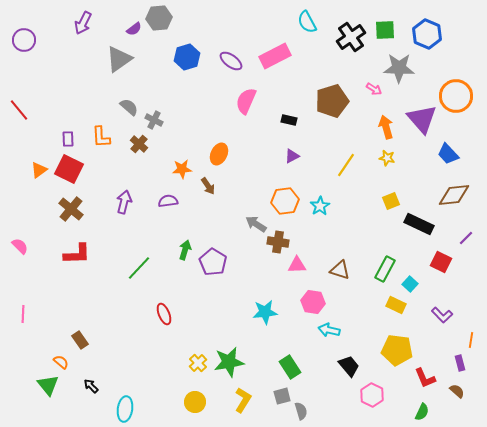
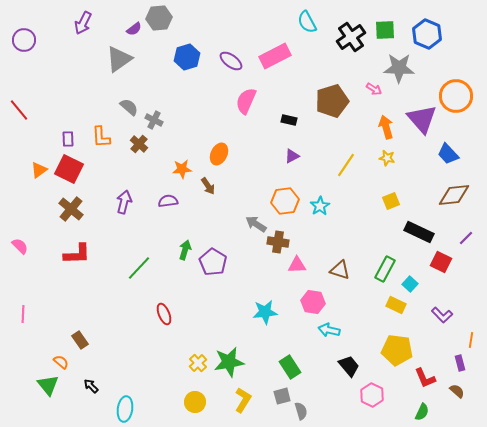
black rectangle at (419, 224): moved 8 px down
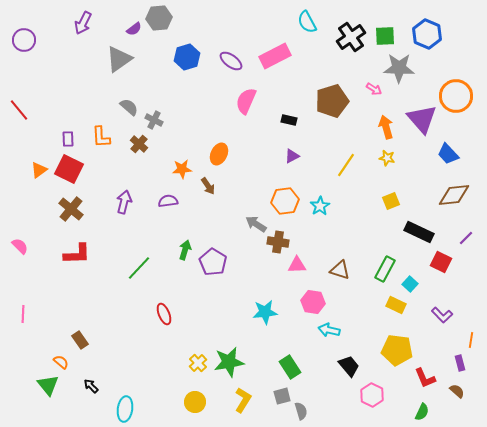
green square at (385, 30): moved 6 px down
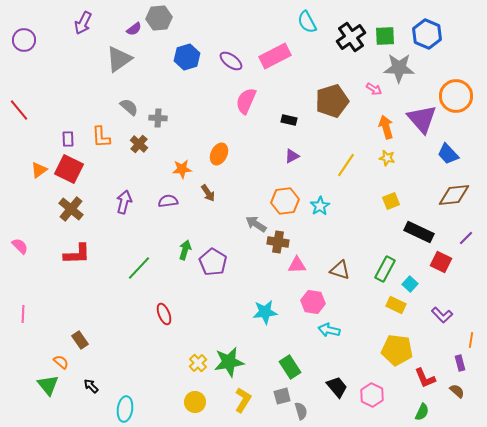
gray cross at (154, 120): moved 4 px right, 2 px up; rotated 24 degrees counterclockwise
brown arrow at (208, 186): moved 7 px down
black trapezoid at (349, 366): moved 12 px left, 21 px down
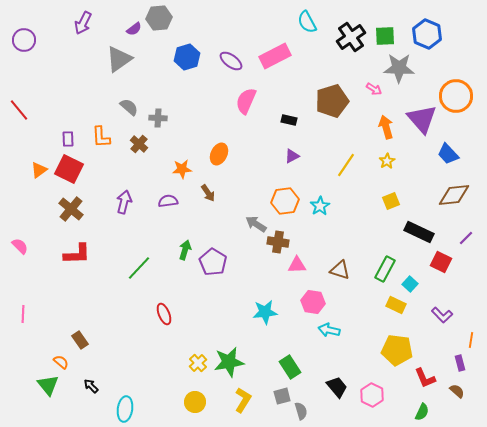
yellow star at (387, 158): moved 3 px down; rotated 28 degrees clockwise
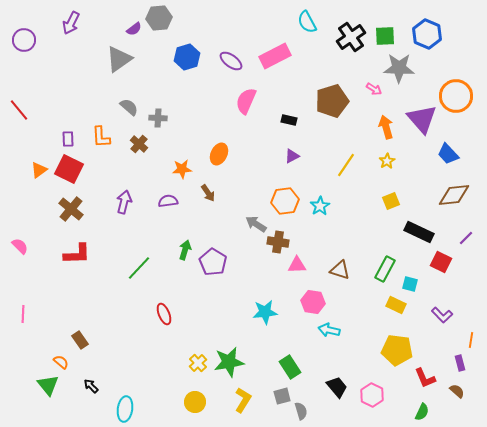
purple arrow at (83, 23): moved 12 px left
cyan square at (410, 284): rotated 28 degrees counterclockwise
